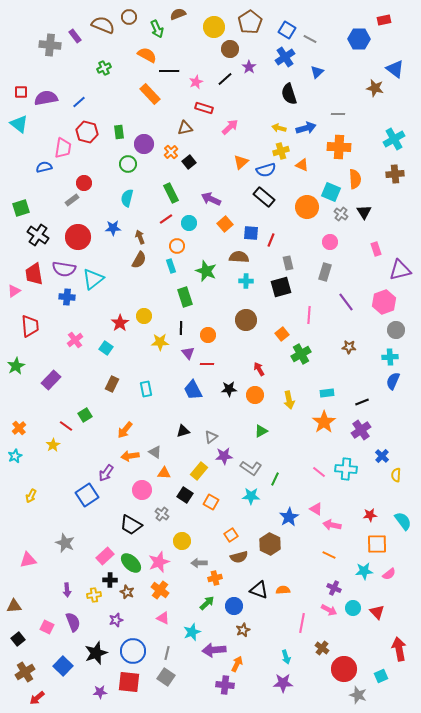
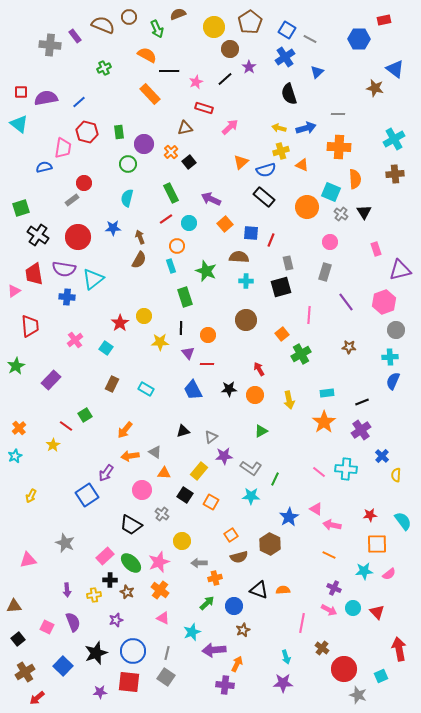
cyan rectangle at (146, 389): rotated 49 degrees counterclockwise
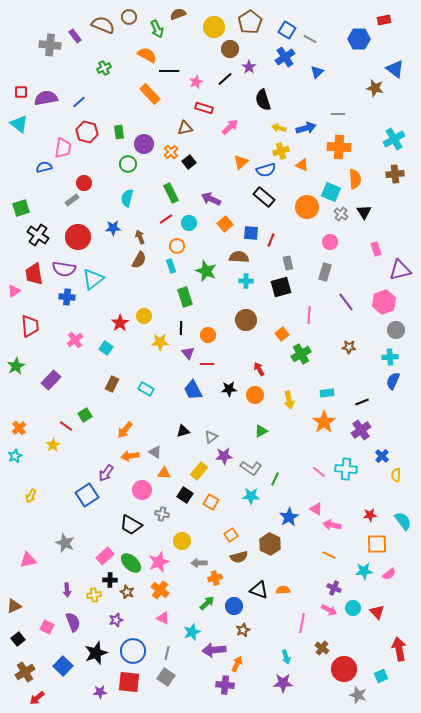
black semicircle at (289, 94): moved 26 px left, 6 px down
gray cross at (162, 514): rotated 24 degrees counterclockwise
brown triangle at (14, 606): rotated 21 degrees counterclockwise
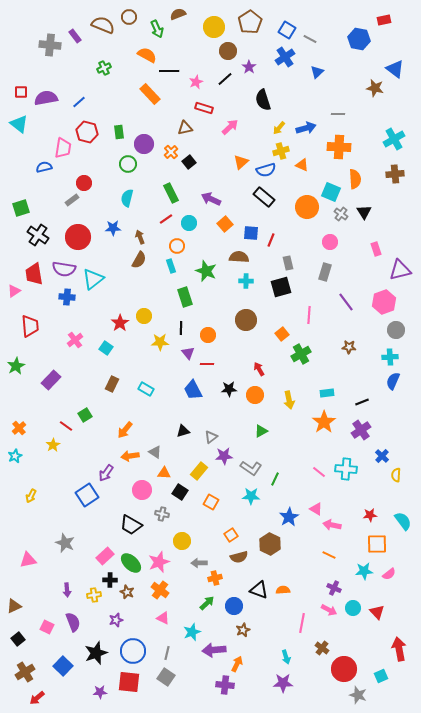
blue hexagon at (359, 39): rotated 10 degrees clockwise
brown circle at (230, 49): moved 2 px left, 2 px down
yellow arrow at (279, 128): rotated 64 degrees counterclockwise
black square at (185, 495): moved 5 px left, 3 px up
